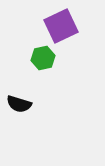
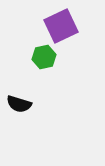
green hexagon: moved 1 px right, 1 px up
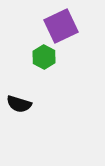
green hexagon: rotated 20 degrees counterclockwise
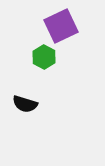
black semicircle: moved 6 px right
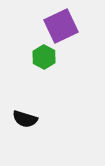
black semicircle: moved 15 px down
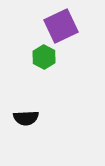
black semicircle: moved 1 px right, 1 px up; rotated 20 degrees counterclockwise
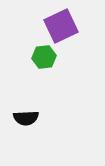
green hexagon: rotated 25 degrees clockwise
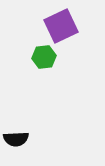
black semicircle: moved 10 px left, 21 px down
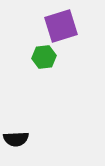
purple square: rotated 8 degrees clockwise
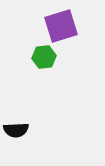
black semicircle: moved 9 px up
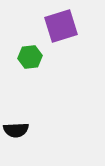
green hexagon: moved 14 px left
